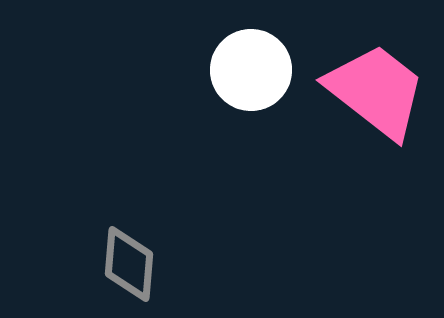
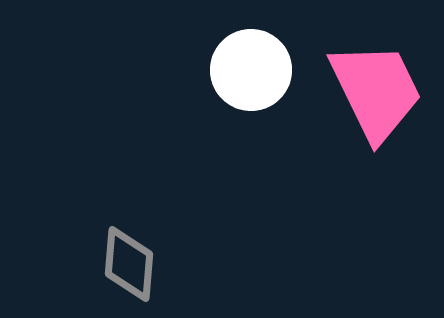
pink trapezoid: rotated 26 degrees clockwise
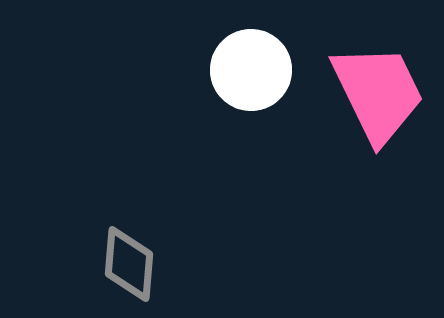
pink trapezoid: moved 2 px right, 2 px down
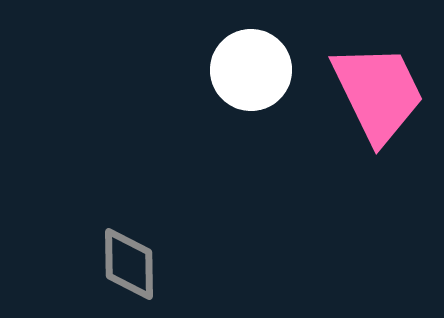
gray diamond: rotated 6 degrees counterclockwise
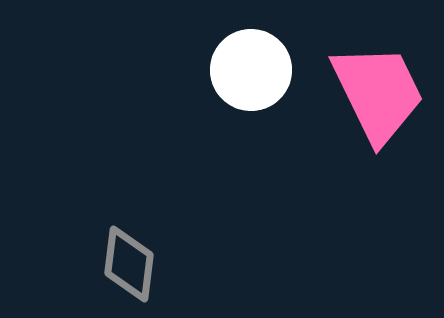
gray diamond: rotated 8 degrees clockwise
